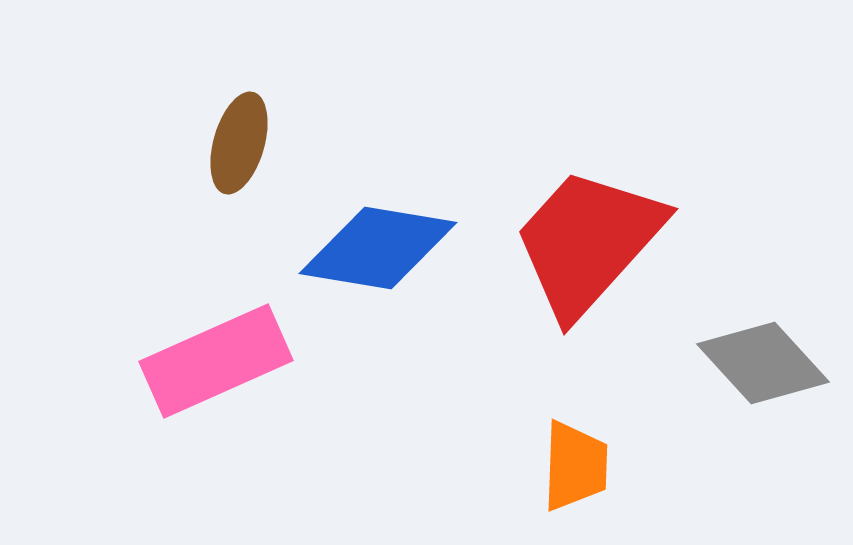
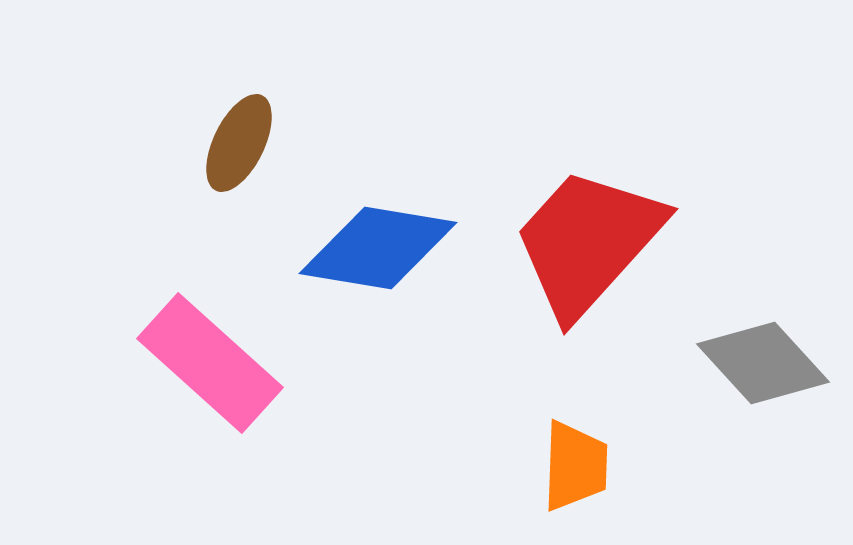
brown ellipse: rotated 10 degrees clockwise
pink rectangle: moved 6 px left, 2 px down; rotated 66 degrees clockwise
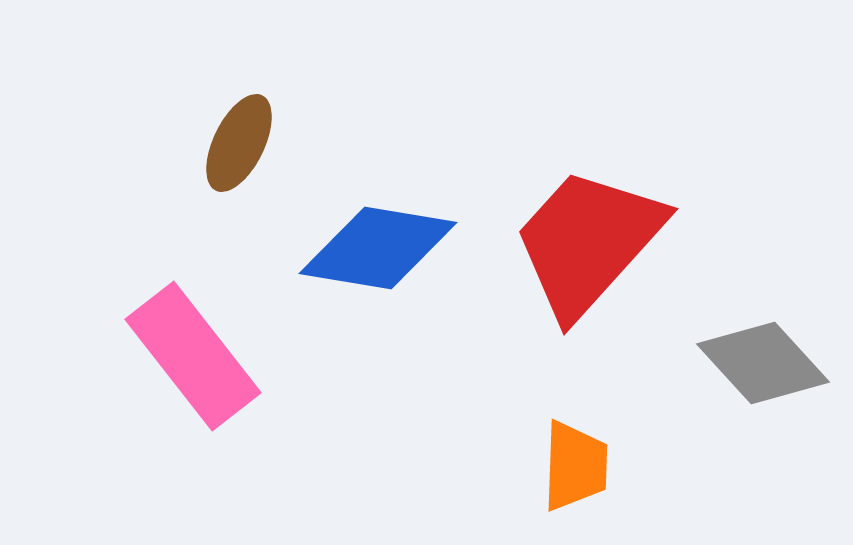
pink rectangle: moved 17 px left, 7 px up; rotated 10 degrees clockwise
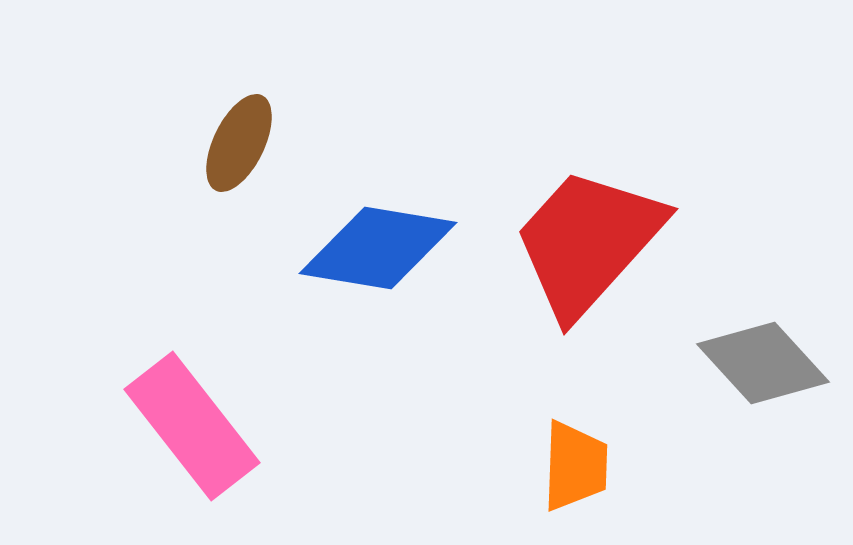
pink rectangle: moved 1 px left, 70 px down
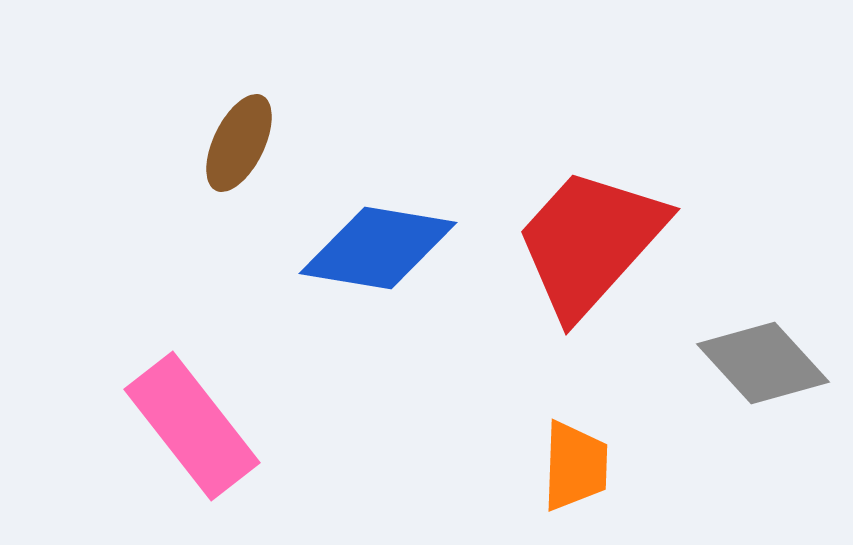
red trapezoid: moved 2 px right
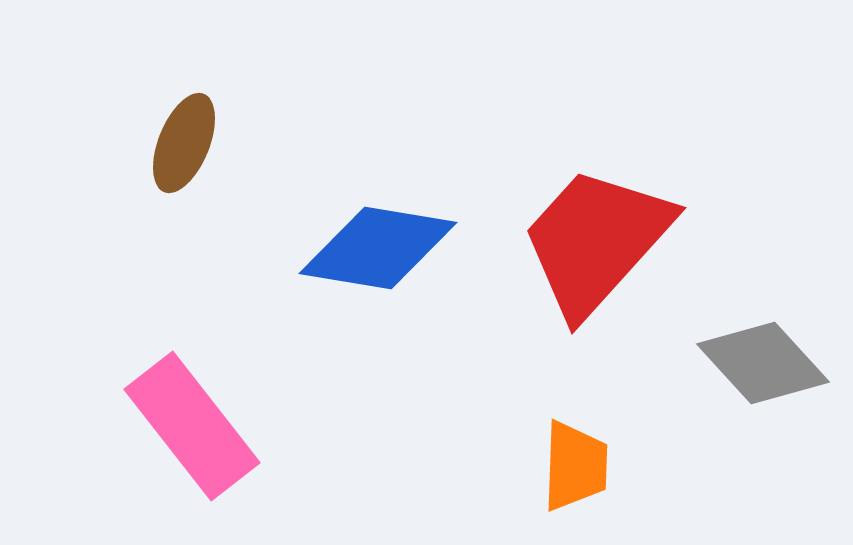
brown ellipse: moved 55 px left; rotated 4 degrees counterclockwise
red trapezoid: moved 6 px right, 1 px up
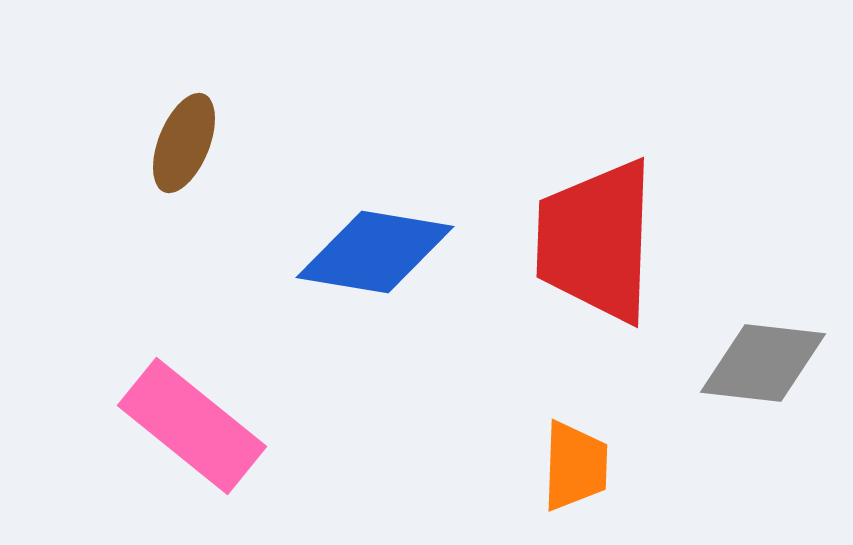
red trapezoid: rotated 40 degrees counterclockwise
blue diamond: moved 3 px left, 4 px down
gray diamond: rotated 41 degrees counterclockwise
pink rectangle: rotated 13 degrees counterclockwise
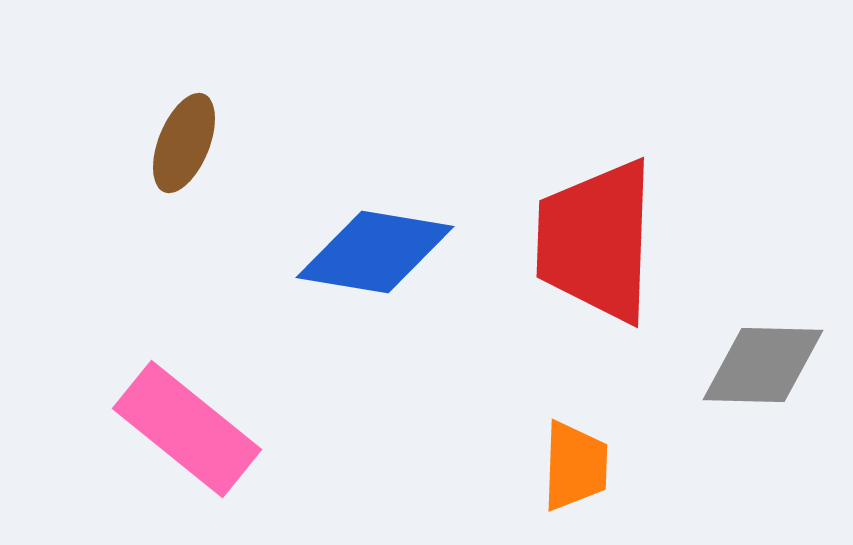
gray diamond: moved 2 px down; rotated 5 degrees counterclockwise
pink rectangle: moved 5 px left, 3 px down
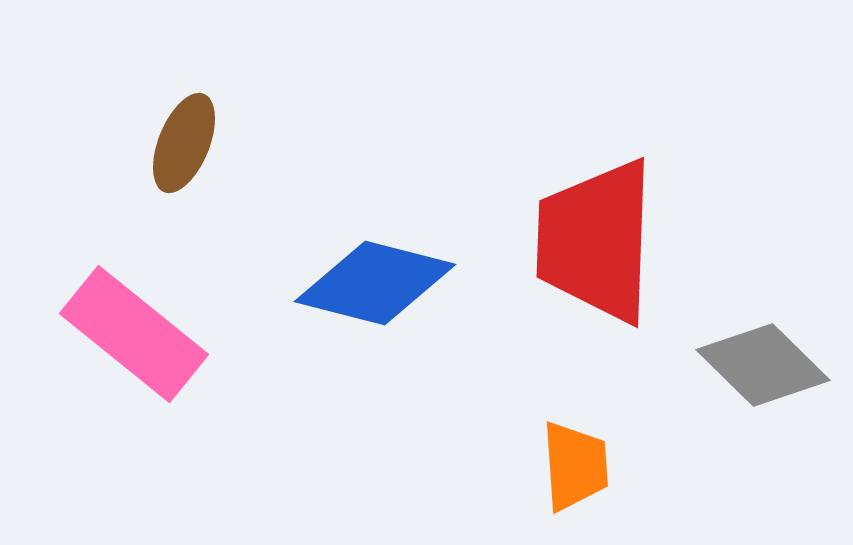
blue diamond: moved 31 px down; rotated 5 degrees clockwise
gray diamond: rotated 43 degrees clockwise
pink rectangle: moved 53 px left, 95 px up
orange trapezoid: rotated 6 degrees counterclockwise
